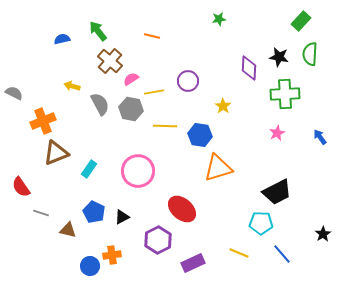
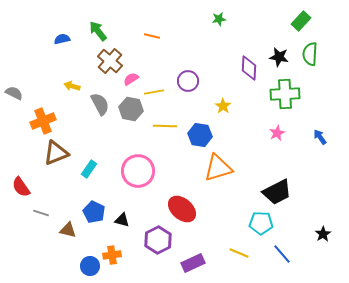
black triangle at (122, 217): moved 3 px down; rotated 42 degrees clockwise
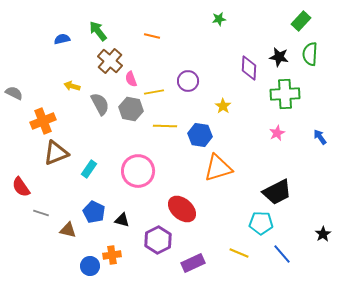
pink semicircle at (131, 79): rotated 77 degrees counterclockwise
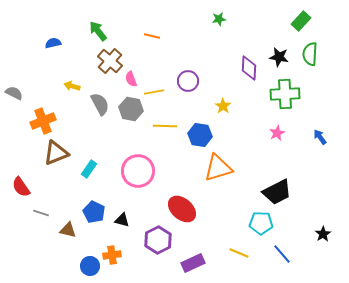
blue semicircle at (62, 39): moved 9 px left, 4 px down
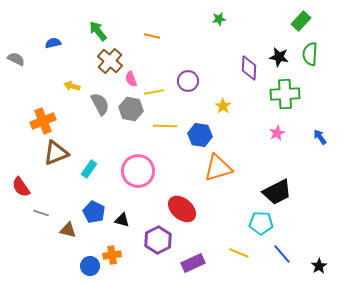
gray semicircle at (14, 93): moved 2 px right, 34 px up
black star at (323, 234): moved 4 px left, 32 px down
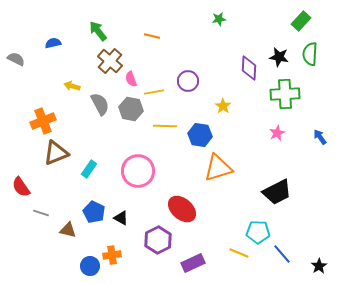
black triangle at (122, 220): moved 1 px left, 2 px up; rotated 14 degrees clockwise
cyan pentagon at (261, 223): moved 3 px left, 9 px down
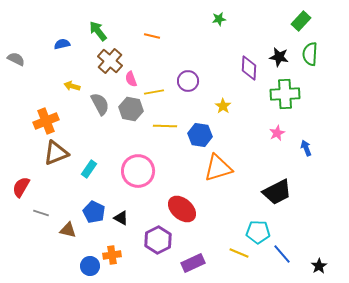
blue semicircle at (53, 43): moved 9 px right, 1 px down
orange cross at (43, 121): moved 3 px right
blue arrow at (320, 137): moved 14 px left, 11 px down; rotated 14 degrees clockwise
red semicircle at (21, 187): rotated 65 degrees clockwise
